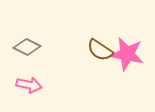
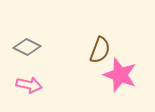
brown semicircle: rotated 104 degrees counterclockwise
pink star: moved 7 px left, 21 px down; rotated 8 degrees clockwise
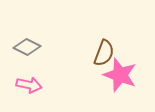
brown semicircle: moved 4 px right, 3 px down
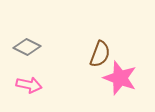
brown semicircle: moved 4 px left, 1 px down
pink star: moved 3 px down
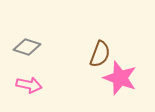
gray diamond: rotated 8 degrees counterclockwise
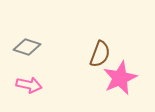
pink star: rotated 28 degrees clockwise
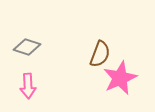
pink arrow: moved 1 px left, 1 px down; rotated 75 degrees clockwise
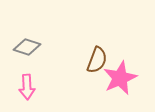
brown semicircle: moved 3 px left, 6 px down
pink arrow: moved 1 px left, 1 px down
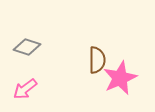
brown semicircle: rotated 20 degrees counterclockwise
pink arrow: moved 2 px left, 2 px down; rotated 55 degrees clockwise
